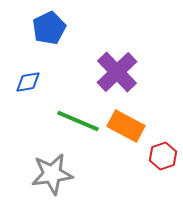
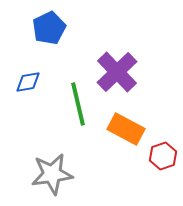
green line: moved 17 px up; rotated 54 degrees clockwise
orange rectangle: moved 3 px down
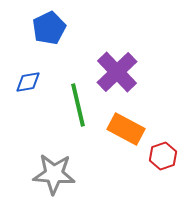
green line: moved 1 px down
gray star: moved 2 px right; rotated 12 degrees clockwise
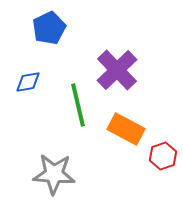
purple cross: moved 2 px up
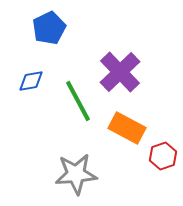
purple cross: moved 3 px right, 2 px down
blue diamond: moved 3 px right, 1 px up
green line: moved 4 px up; rotated 15 degrees counterclockwise
orange rectangle: moved 1 px right, 1 px up
gray star: moved 22 px right; rotated 9 degrees counterclockwise
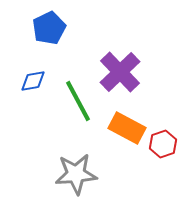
blue diamond: moved 2 px right
red hexagon: moved 12 px up
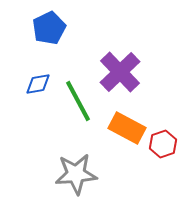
blue diamond: moved 5 px right, 3 px down
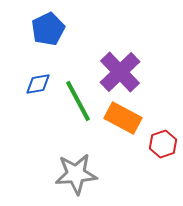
blue pentagon: moved 1 px left, 1 px down
orange rectangle: moved 4 px left, 10 px up
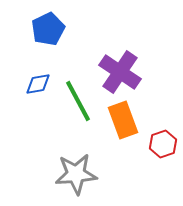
purple cross: rotated 12 degrees counterclockwise
orange rectangle: moved 2 px down; rotated 42 degrees clockwise
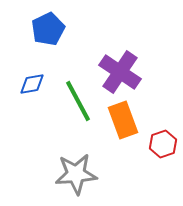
blue diamond: moved 6 px left
